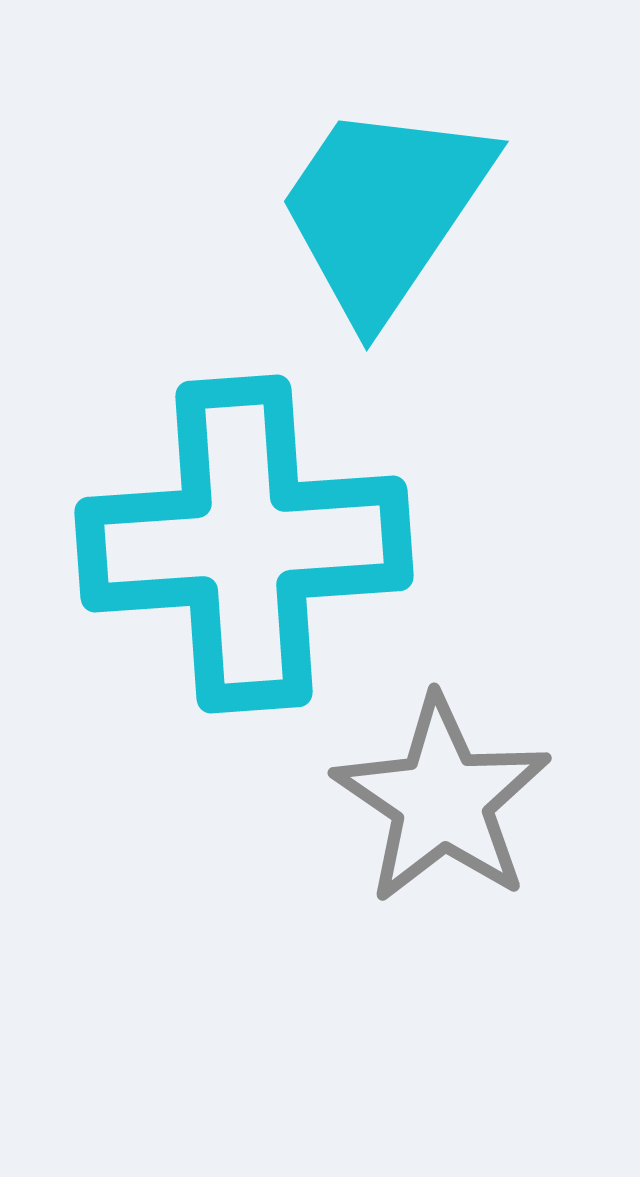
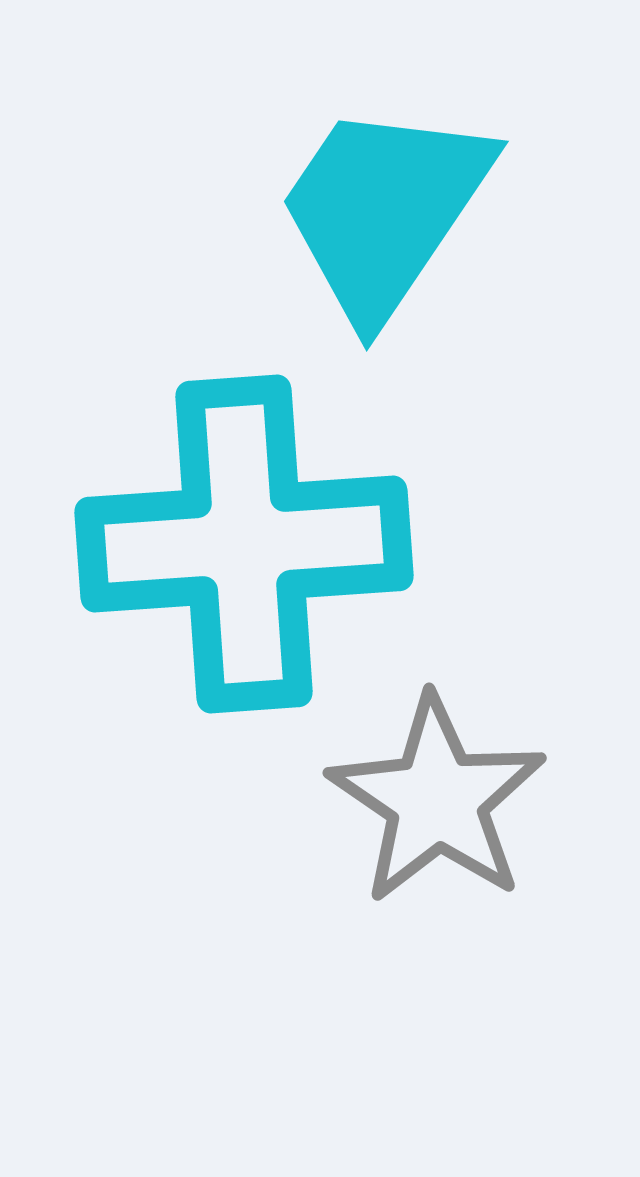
gray star: moved 5 px left
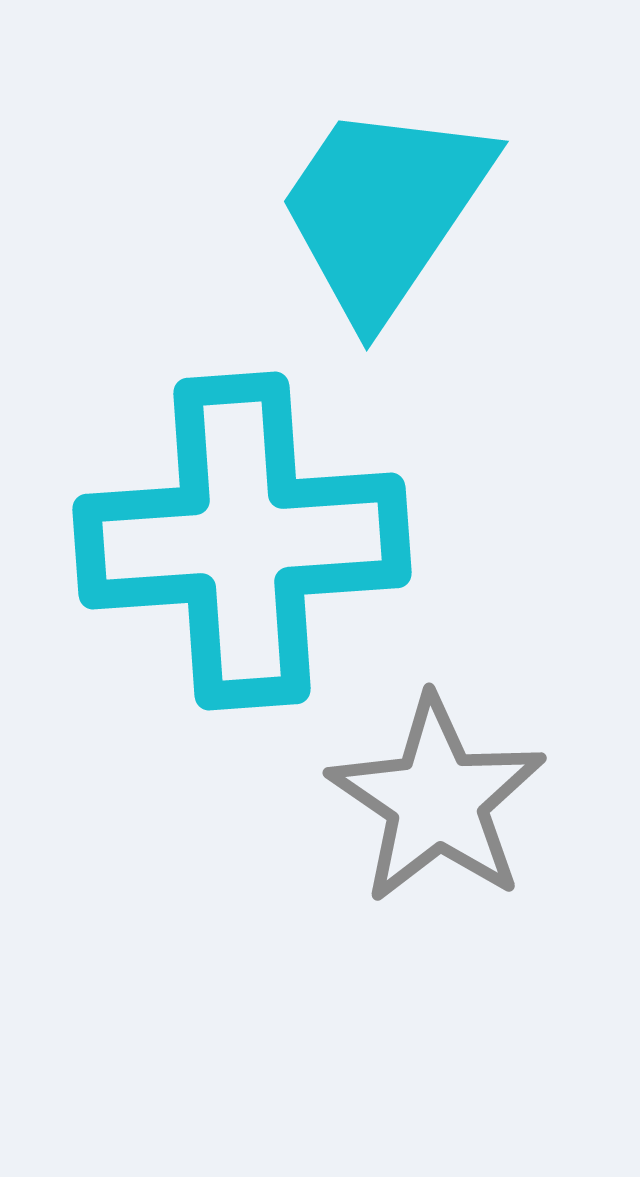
cyan cross: moved 2 px left, 3 px up
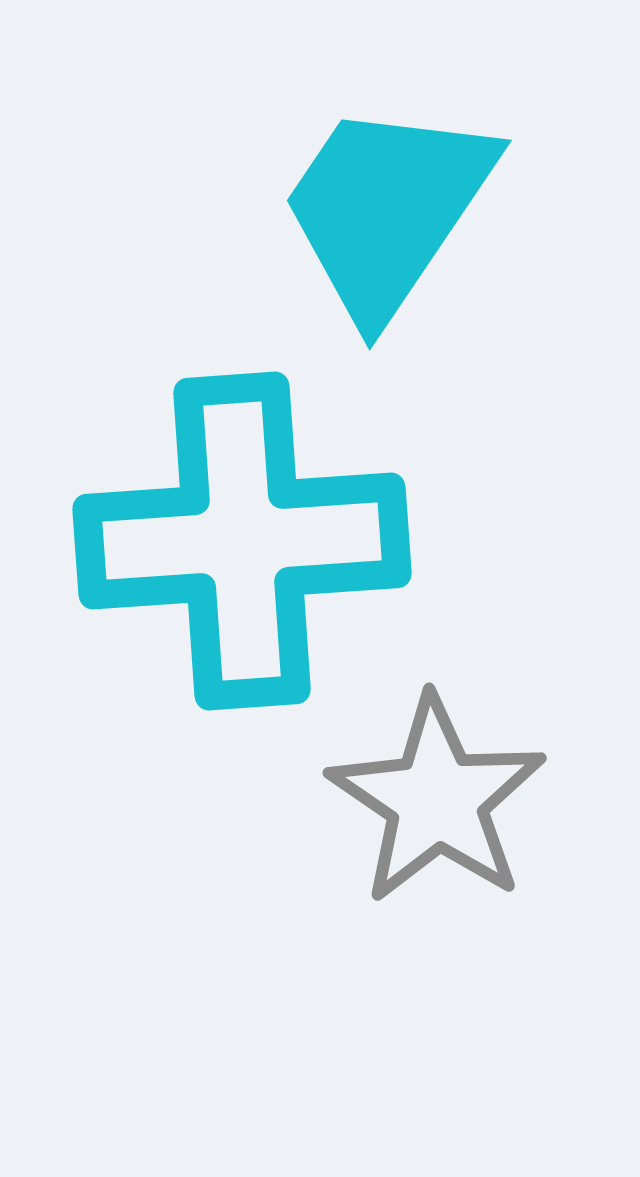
cyan trapezoid: moved 3 px right, 1 px up
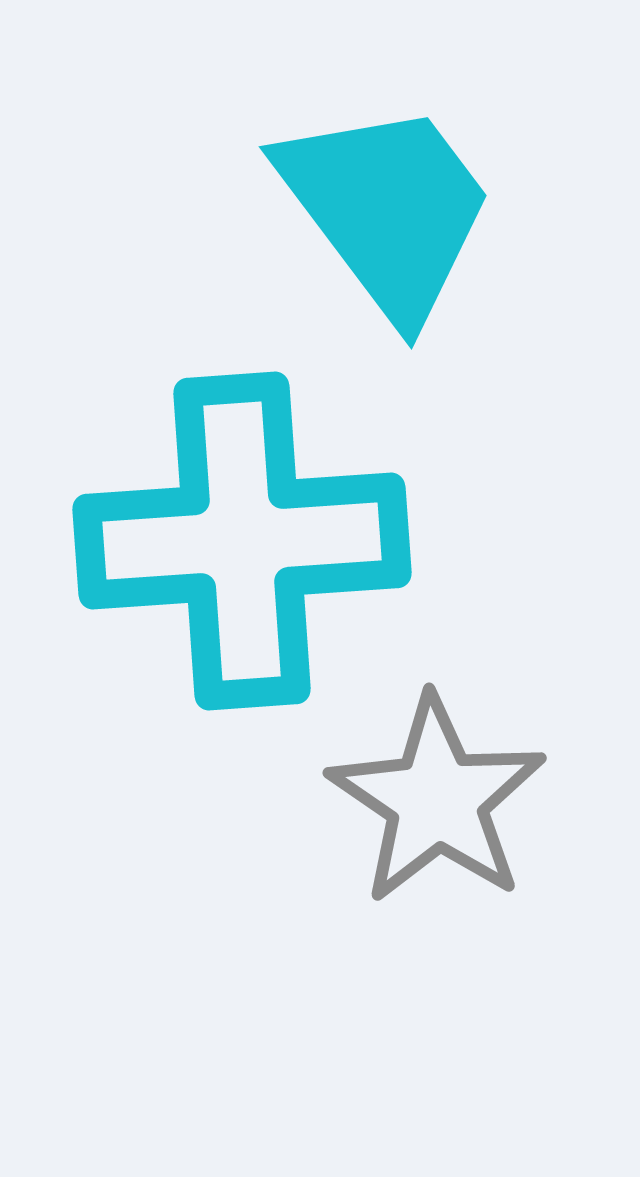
cyan trapezoid: rotated 109 degrees clockwise
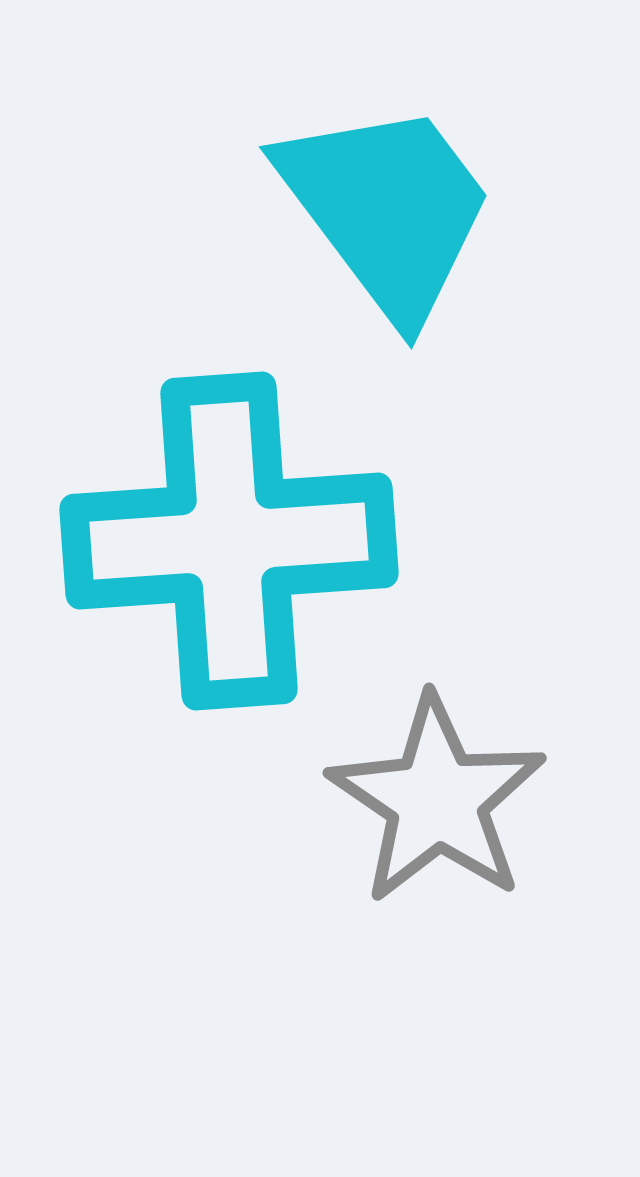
cyan cross: moved 13 px left
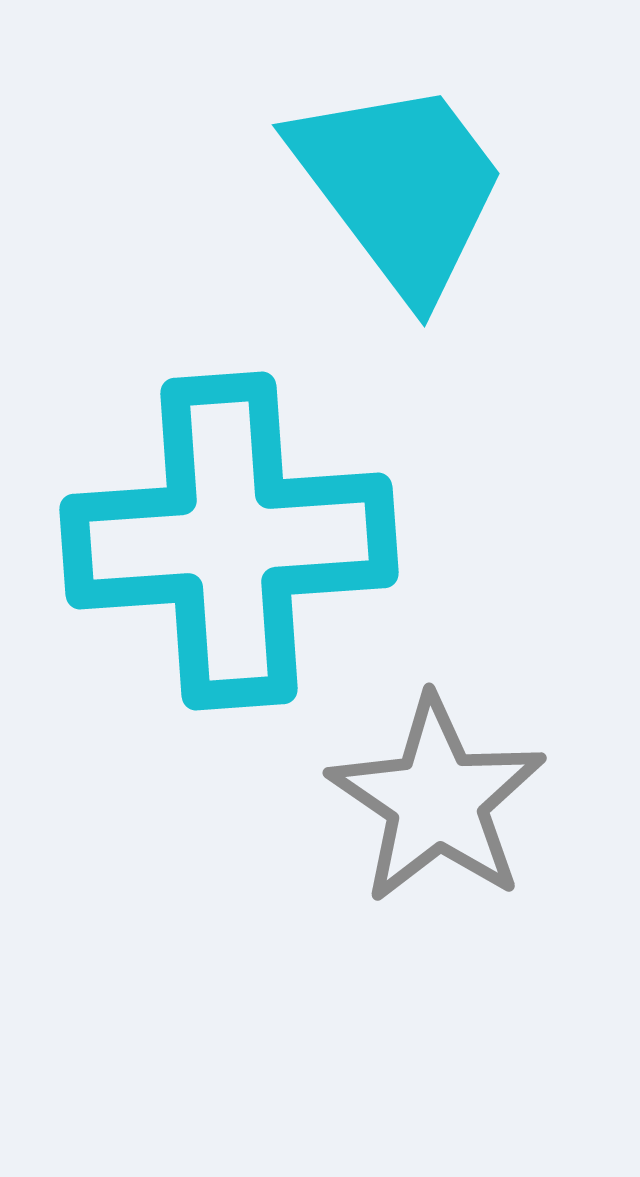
cyan trapezoid: moved 13 px right, 22 px up
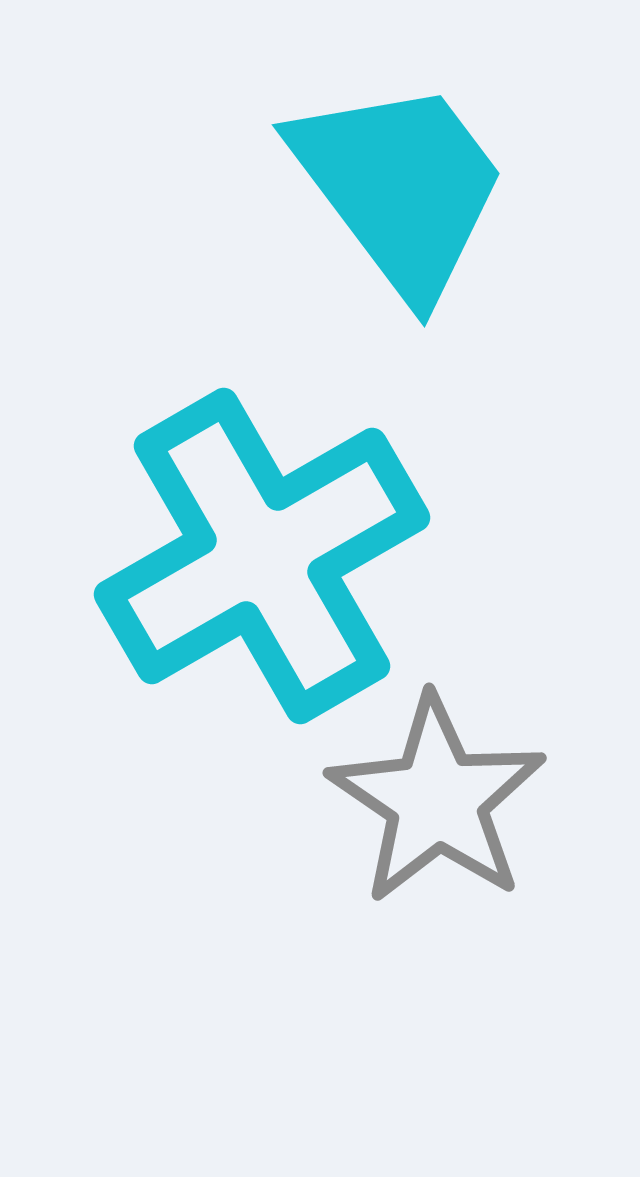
cyan cross: moved 33 px right, 15 px down; rotated 26 degrees counterclockwise
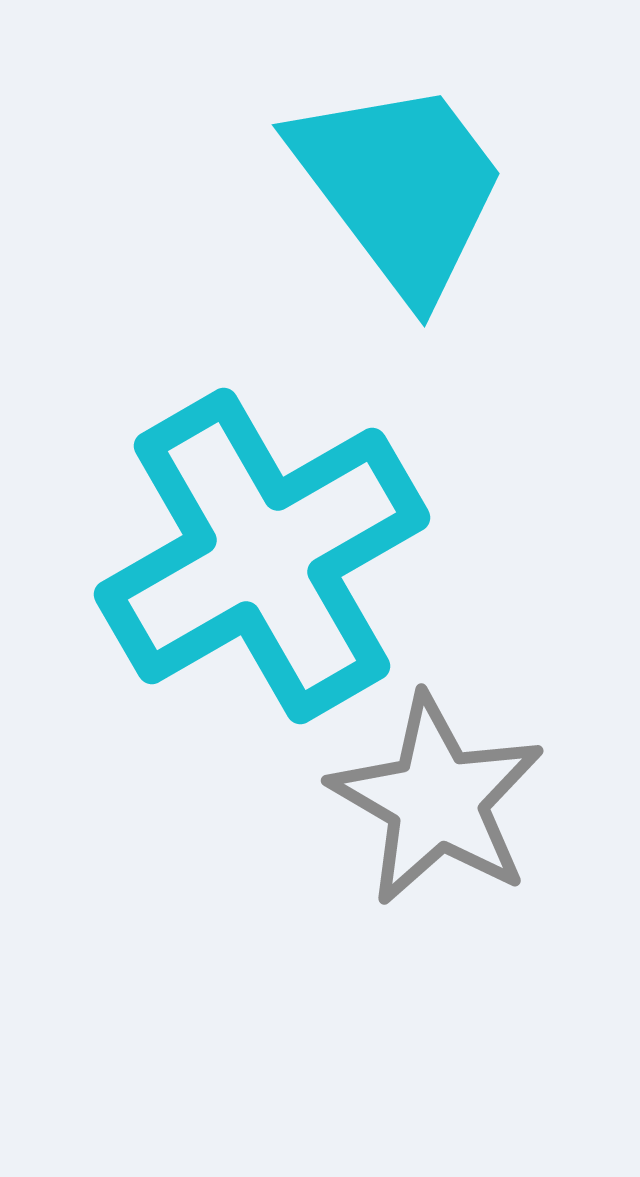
gray star: rotated 4 degrees counterclockwise
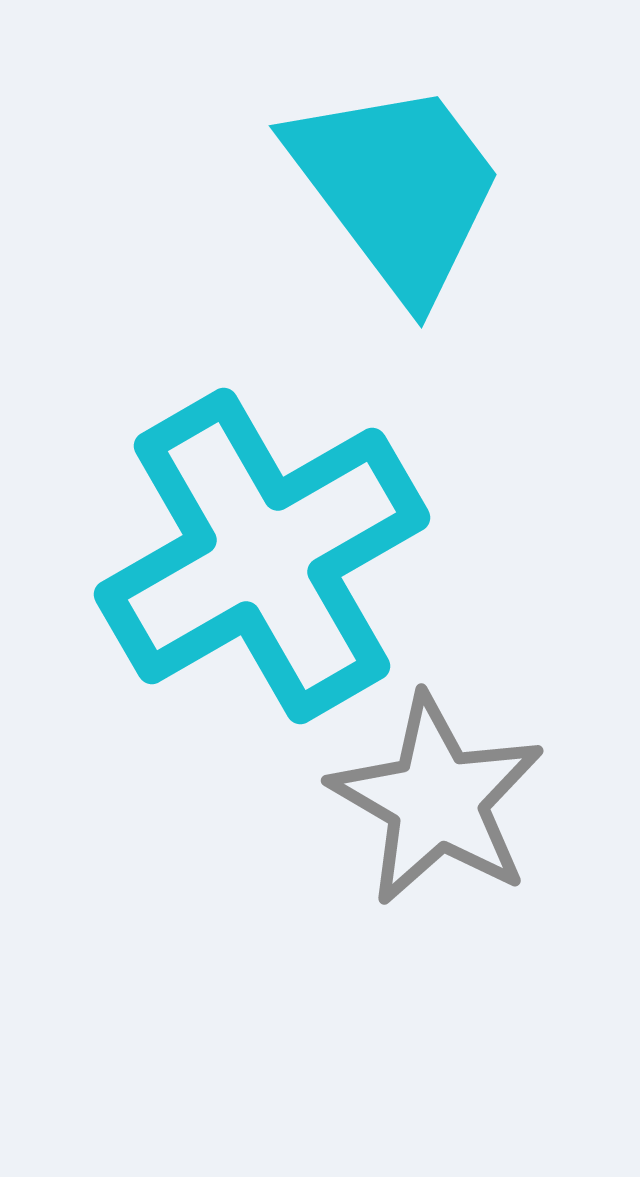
cyan trapezoid: moved 3 px left, 1 px down
